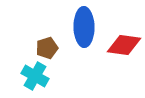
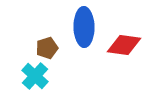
cyan cross: rotated 12 degrees clockwise
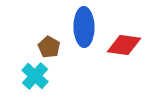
brown pentagon: moved 2 px right, 1 px up; rotated 25 degrees counterclockwise
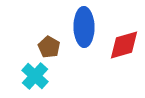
red diamond: rotated 24 degrees counterclockwise
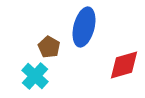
blue ellipse: rotated 15 degrees clockwise
red diamond: moved 20 px down
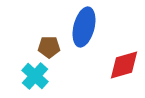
brown pentagon: rotated 30 degrees counterclockwise
